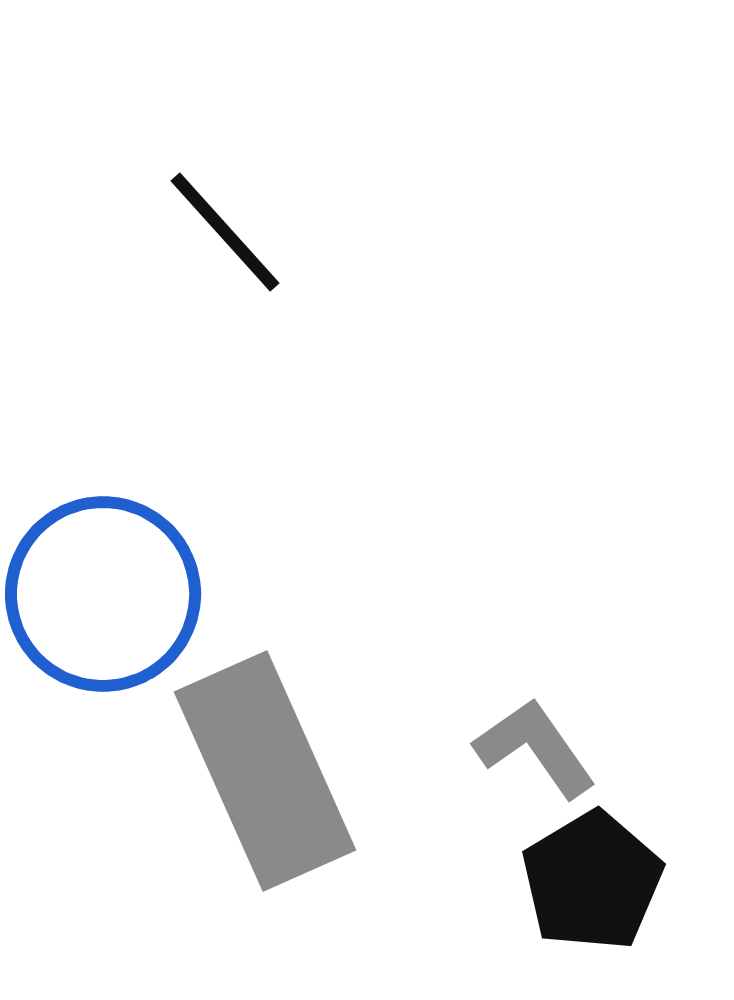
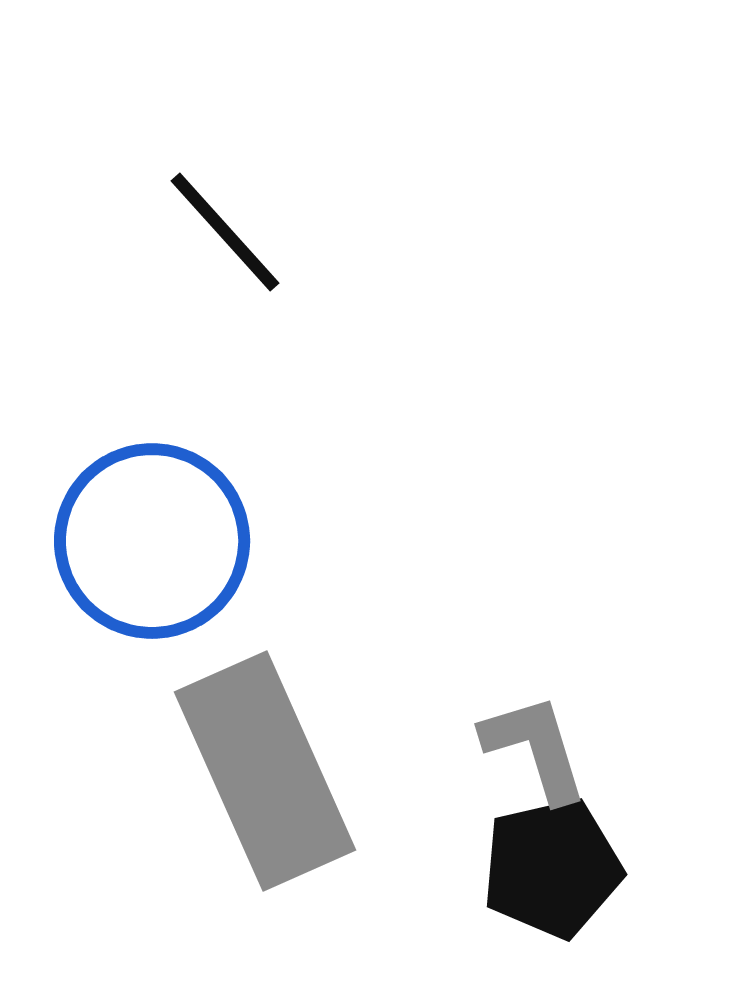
blue circle: moved 49 px right, 53 px up
gray L-shape: rotated 18 degrees clockwise
black pentagon: moved 40 px left, 13 px up; rotated 18 degrees clockwise
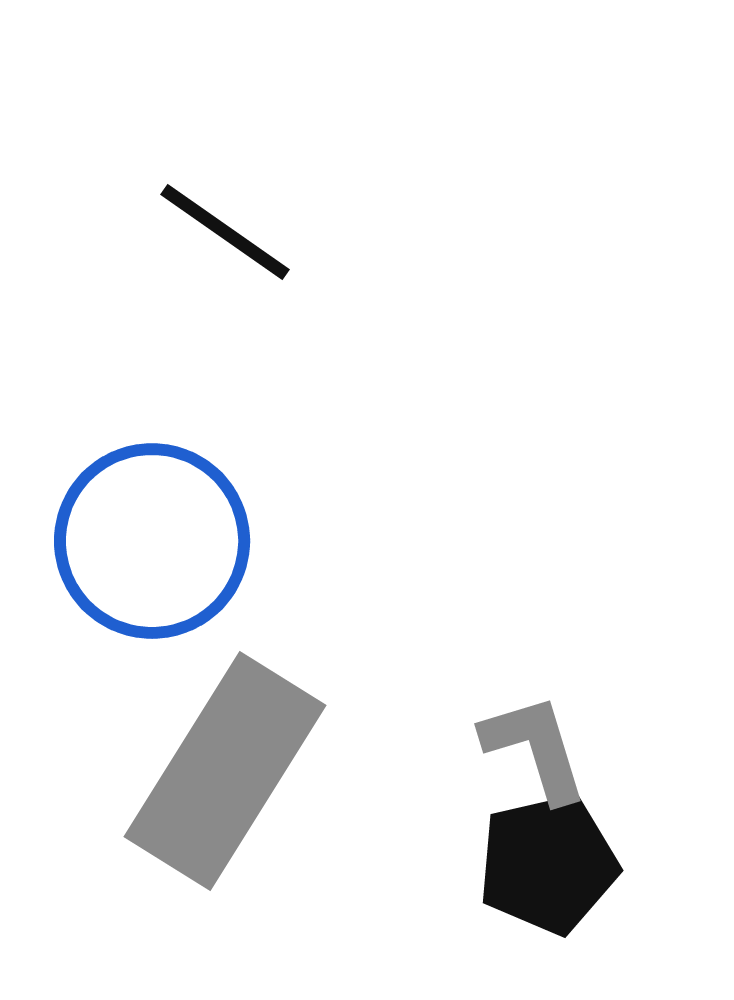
black line: rotated 13 degrees counterclockwise
gray rectangle: moved 40 px left; rotated 56 degrees clockwise
black pentagon: moved 4 px left, 4 px up
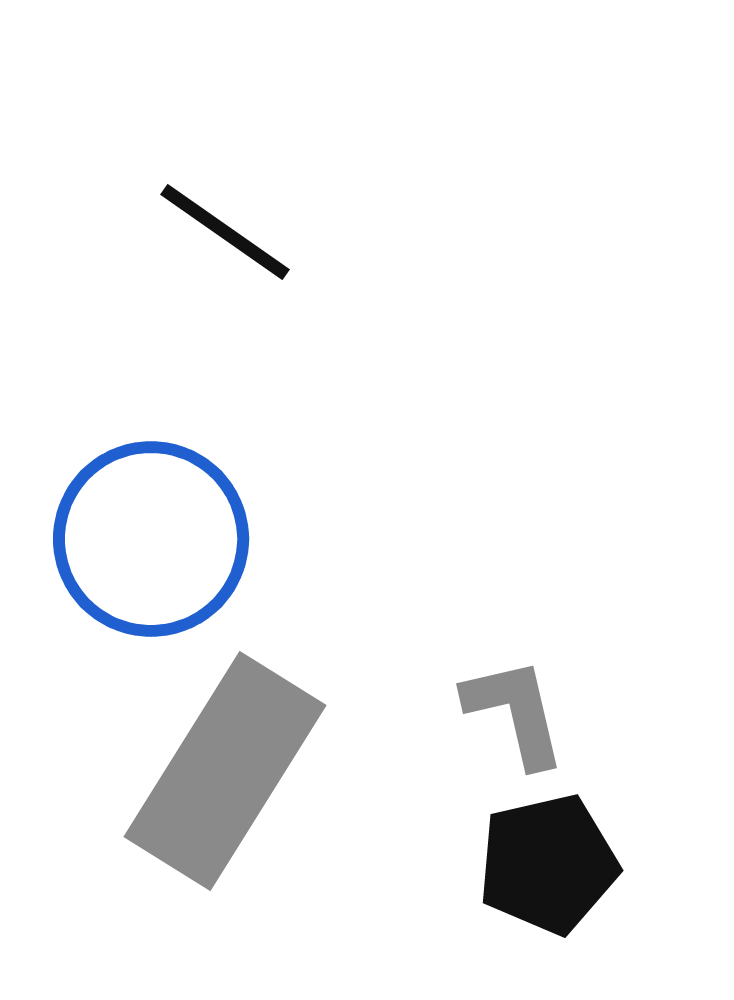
blue circle: moved 1 px left, 2 px up
gray L-shape: moved 20 px left, 36 px up; rotated 4 degrees clockwise
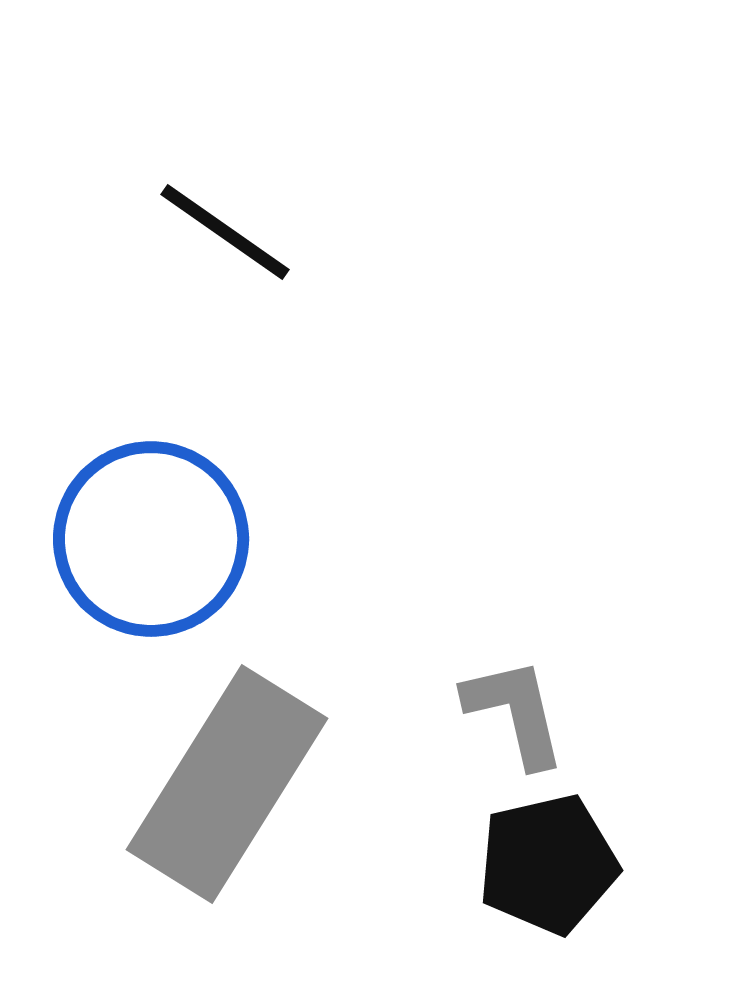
gray rectangle: moved 2 px right, 13 px down
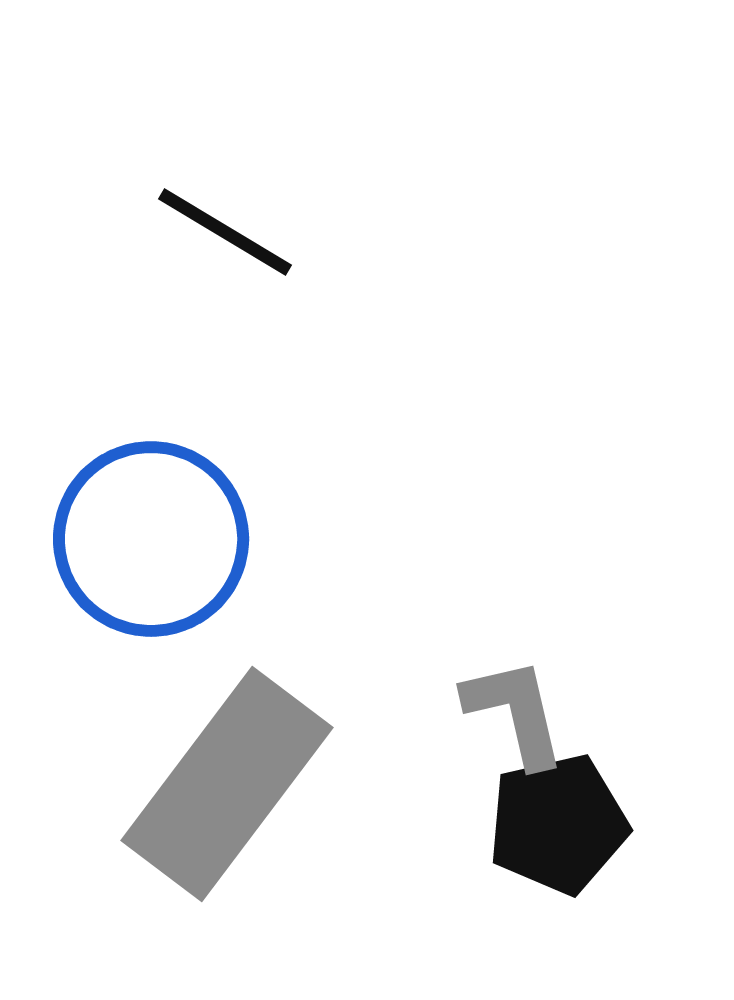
black line: rotated 4 degrees counterclockwise
gray rectangle: rotated 5 degrees clockwise
black pentagon: moved 10 px right, 40 px up
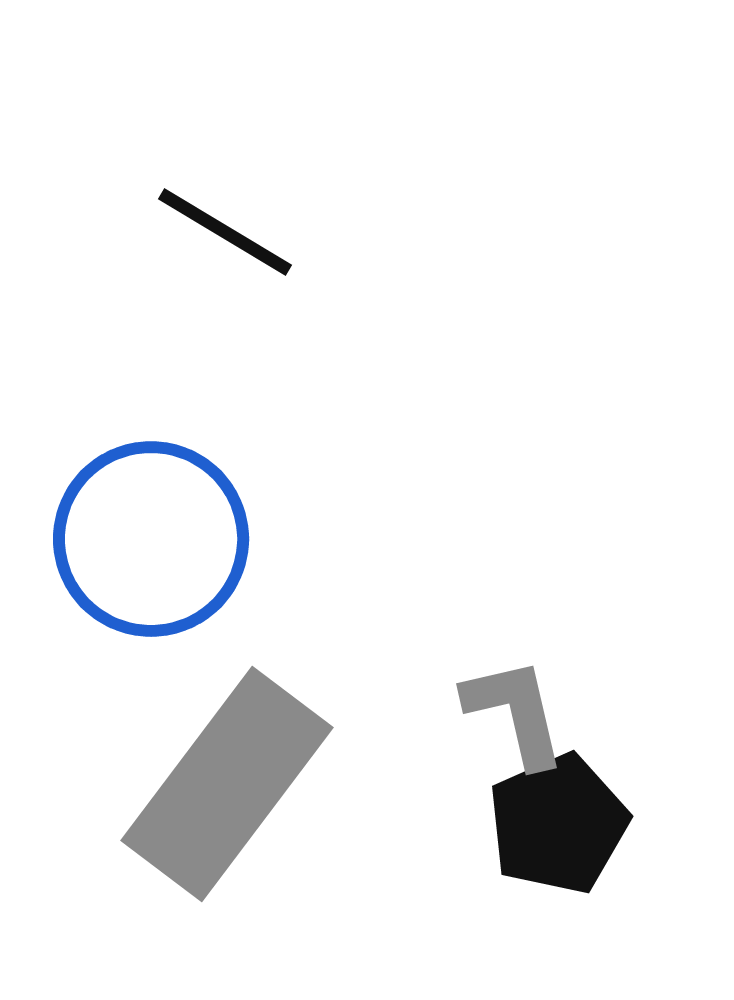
black pentagon: rotated 11 degrees counterclockwise
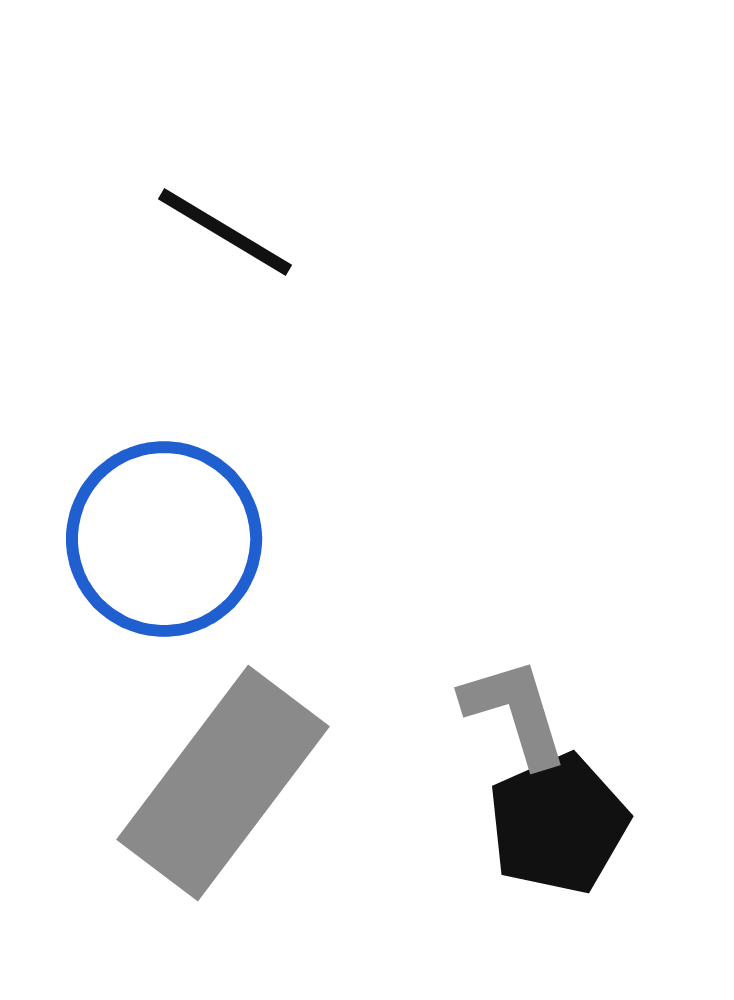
blue circle: moved 13 px right
gray L-shape: rotated 4 degrees counterclockwise
gray rectangle: moved 4 px left, 1 px up
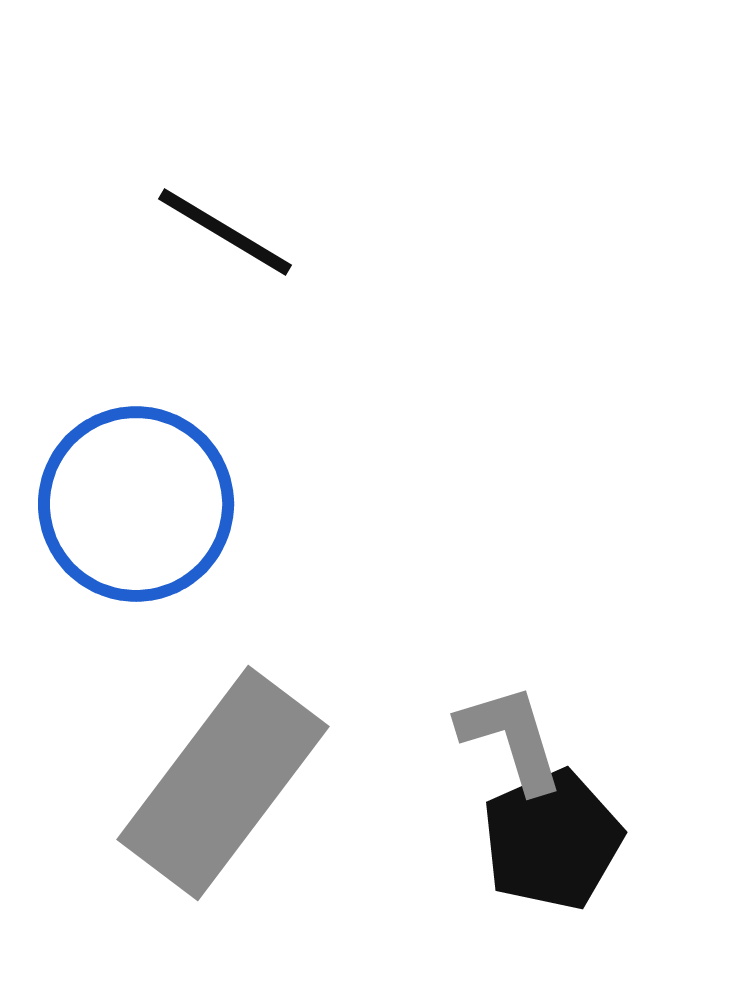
blue circle: moved 28 px left, 35 px up
gray L-shape: moved 4 px left, 26 px down
black pentagon: moved 6 px left, 16 px down
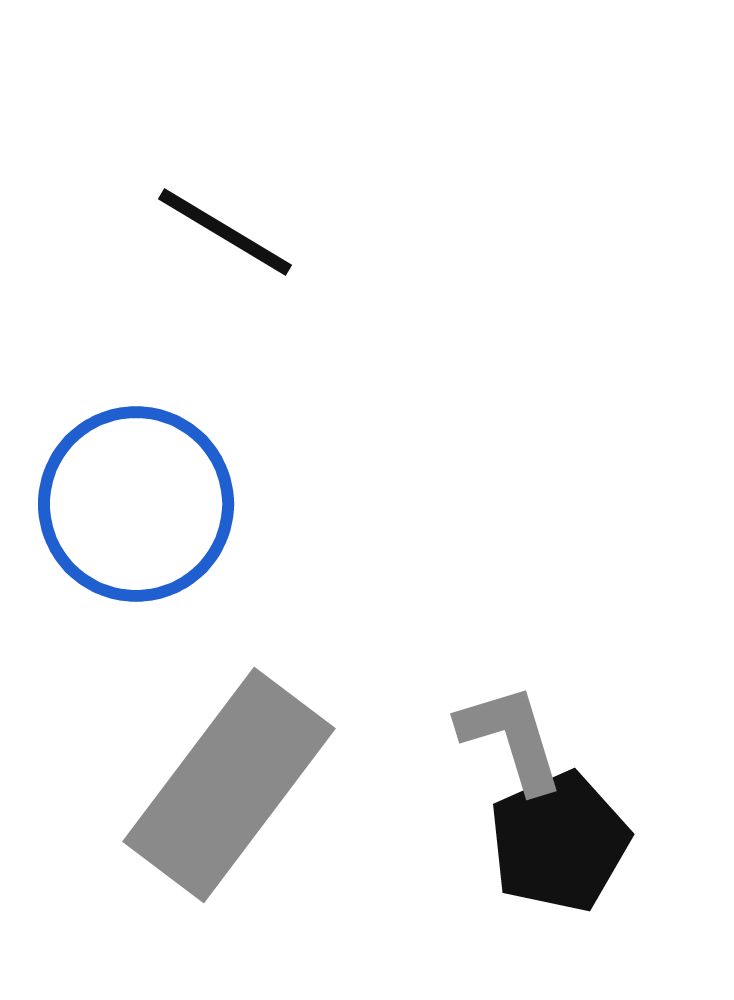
gray rectangle: moved 6 px right, 2 px down
black pentagon: moved 7 px right, 2 px down
